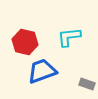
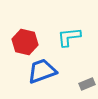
gray rectangle: rotated 42 degrees counterclockwise
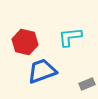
cyan L-shape: moved 1 px right
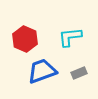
red hexagon: moved 3 px up; rotated 10 degrees clockwise
gray rectangle: moved 8 px left, 11 px up
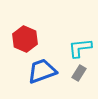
cyan L-shape: moved 10 px right, 11 px down
gray rectangle: rotated 35 degrees counterclockwise
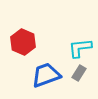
red hexagon: moved 2 px left, 3 px down
blue trapezoid: moved 4 px right, 4 px down
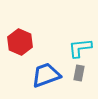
red hexagon: moved 3 px left
gray rectangle: rotated 21 degrees counterclockwise
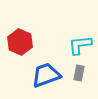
cyan L-shape: moved 3 px up
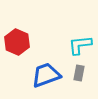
red hexagon: moved 3 px left
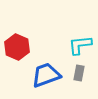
red hexagon: moved 5 px down
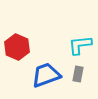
gray rectangle: moved 1 px left, 1 px down
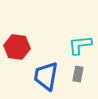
red hexagon: rotated 15 degrees counterclockwise
blue trapezoid: moved 1 px down; rotated 60 degrees counterclockwise
